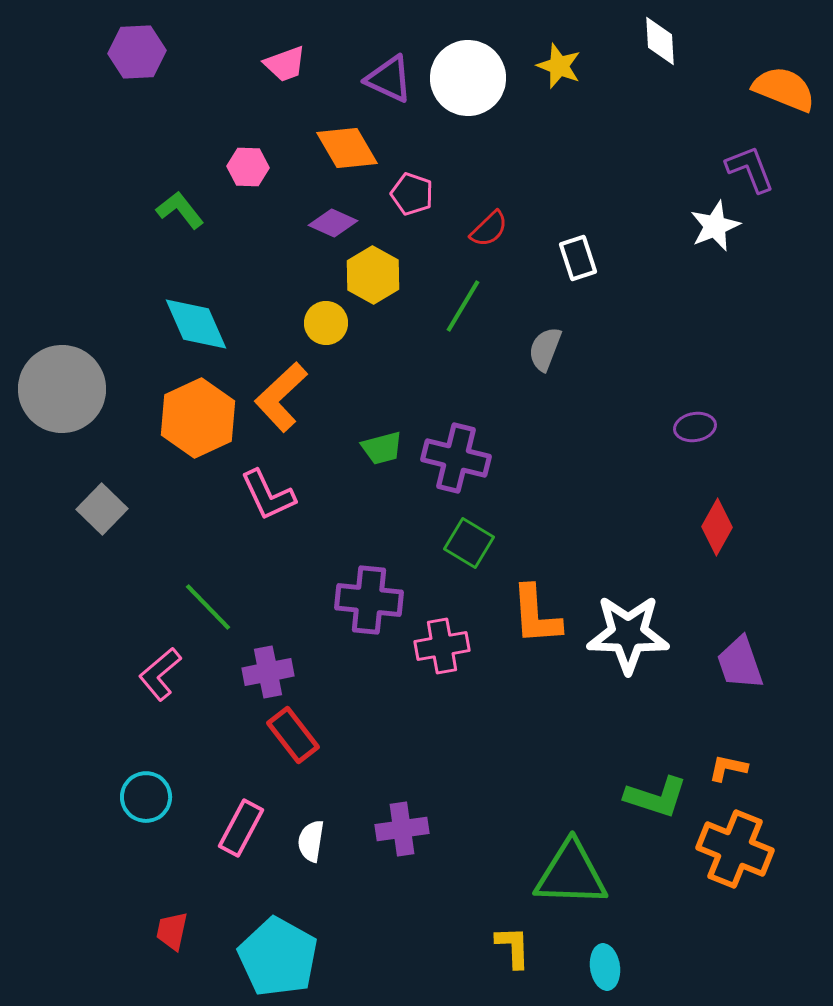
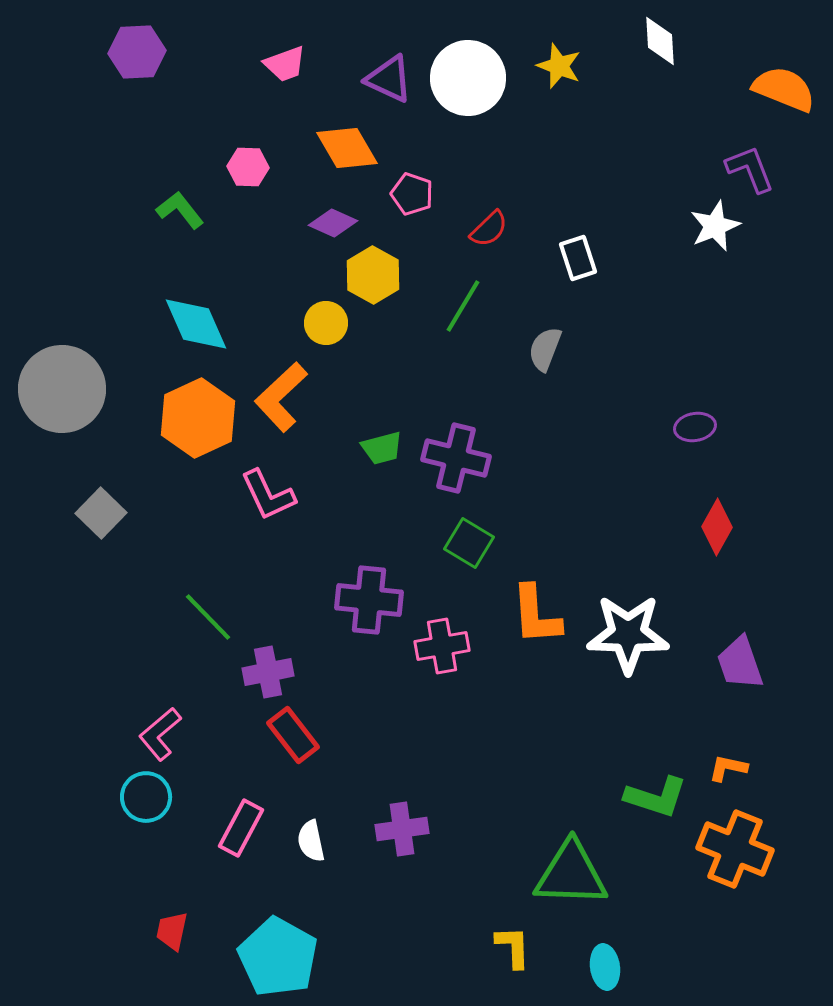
gray square at (102, 509): moved 1 px left, 4 px down
green line at (208, 607): moved 10 px down
pink L-shape at (160, 674): moved 60 px down
white semicircle at (311, 841): rotated 21 degrees counterclockwise
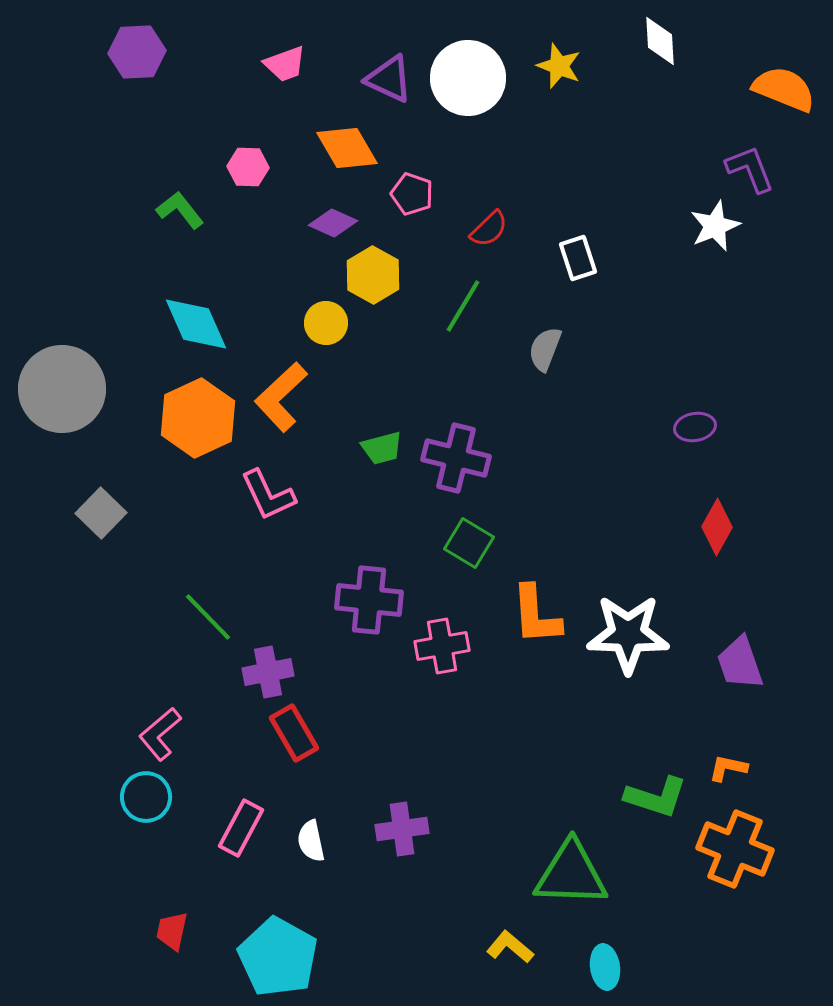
red rectangle at (293, 735): moved 1 px right, 2 px up; rotated 8 degrees clockwise
yellow L-shape at (513, 947): moved 3 px left; rotated 48 degrees counterclockwise
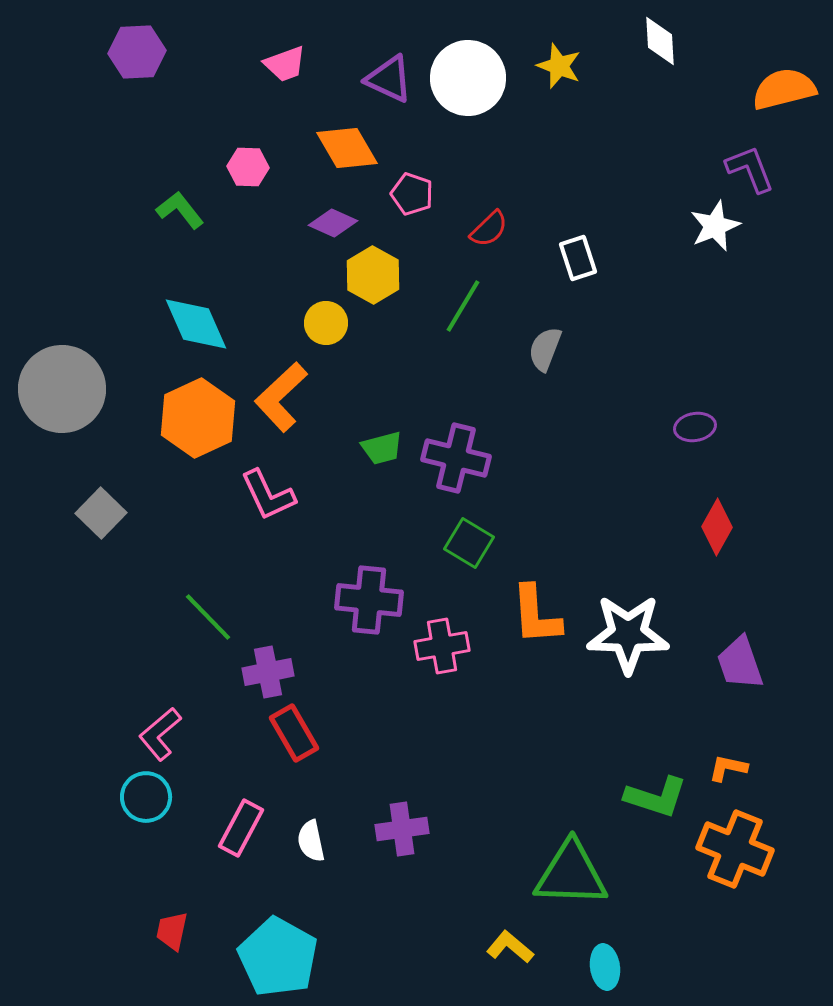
orange semicircle at (784, 89): rotated 36 degrees counterclockwise
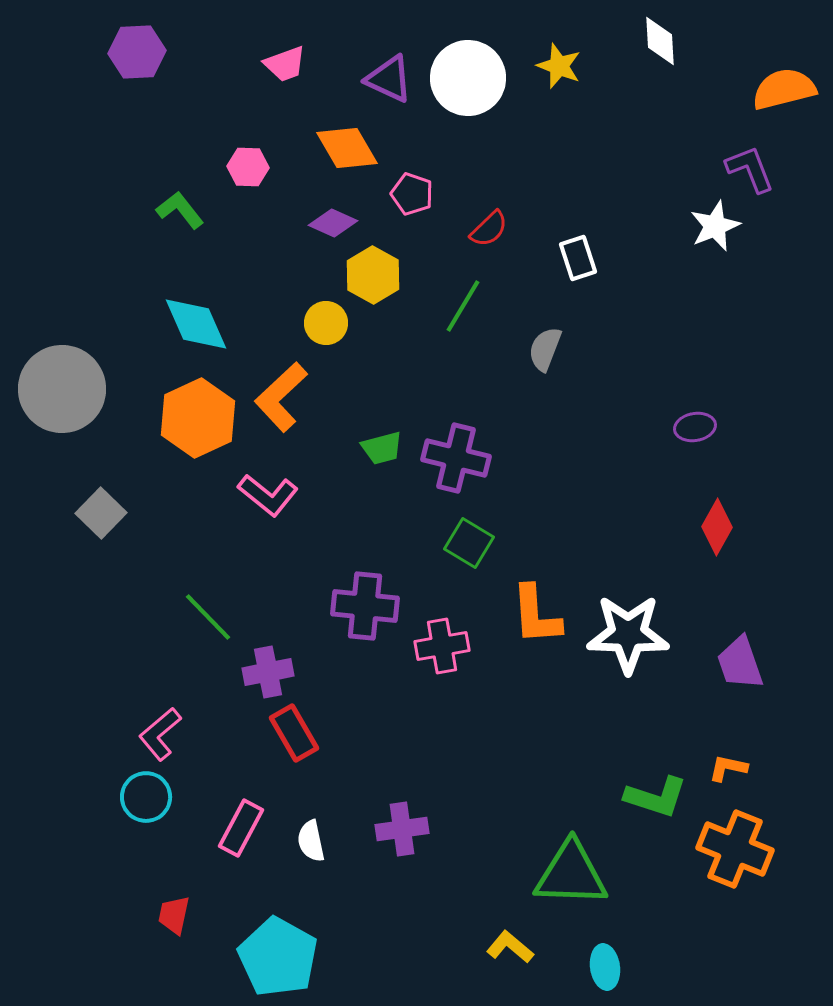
pink L-shape at (268, 495): rotated 26 degrees counterclockwise
purple cross at (369, 600): moved 4 px left, 6 px down
red trapezoid at (172, 931): moved 2 px right, 16 px up
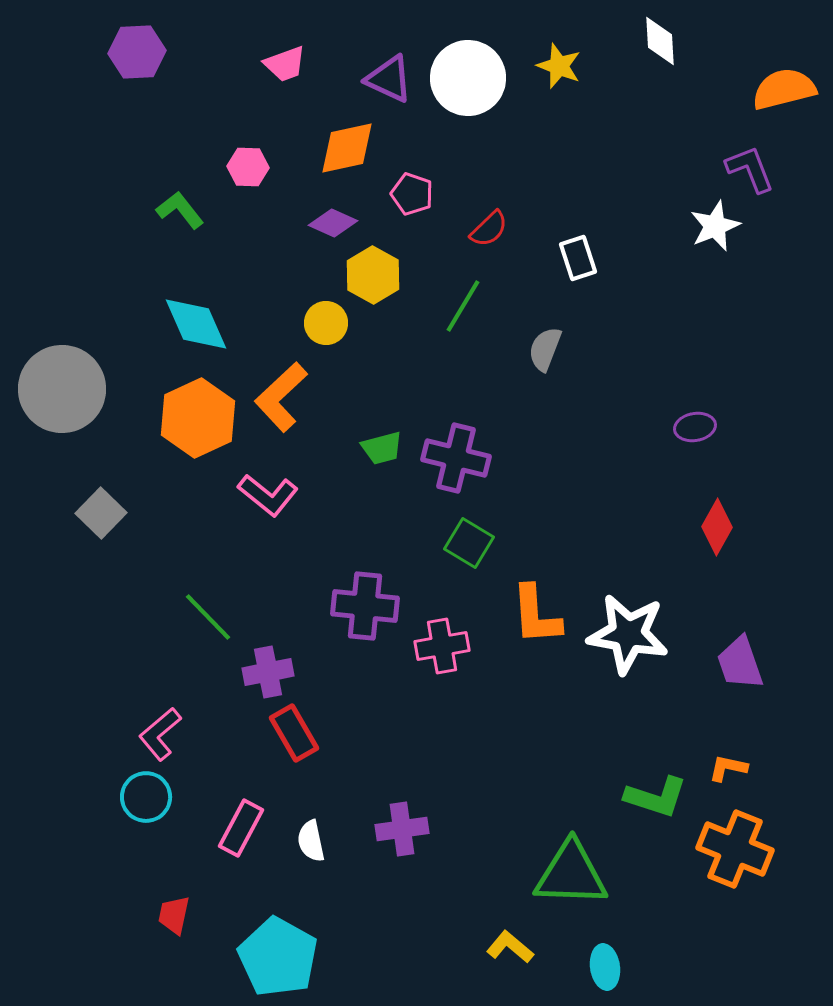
orange diamond at (347, 148): rotated 72 degrees counterclockwise
white star at (628, 634): rotated 8 degrees clockwise
